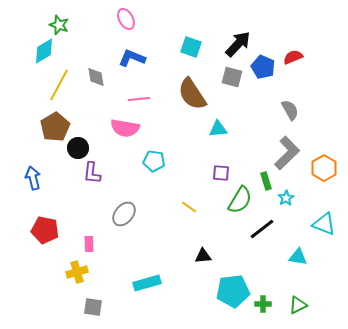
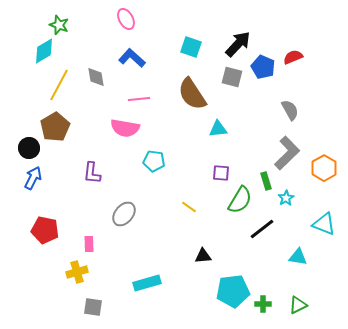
blue L-shape at (132, 58): rotated 20 degrees clockwise
black circle at (78, 148): moved 49 px left
blue arrow at (33, 178): rotated 40 degrees clockwise
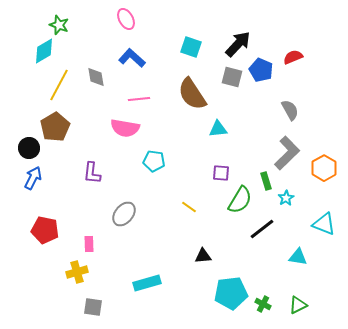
blue pentagon at (263, 67): moved 2 px left, 3 px down
cyan pentagon at (233, 291): moved 2 px left, 2 px down
green cross at (263, 304): rotated 28 degrees clockwise
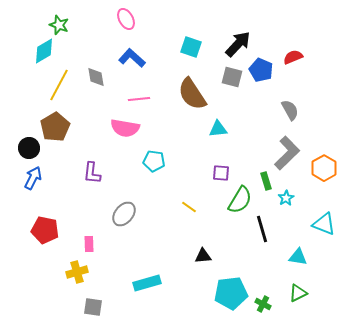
black line at (262, 229): rotated 68 degrees counterclockwise
green triangle at (298, 305): moved 12 px up
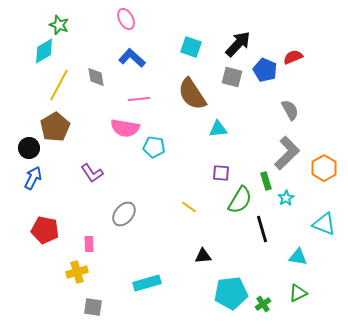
blue pentagon at (261, 70): moved 4 px right
cyan pentagon at (154, 161): moved 14 px up
purple L-shape at (92, 173): rotated 40 degrees counterclockwise
green cross at (263, 304): rotated 28 degrees clockwise
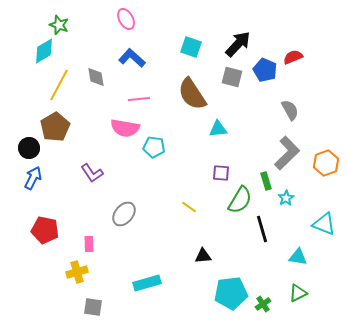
orange hexagon at (324, 168): moved 2 px right, 5 px up; rotated 10 degrees clockwise
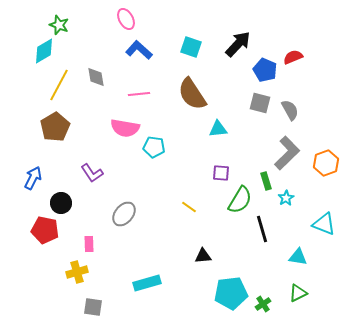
blue L-shape at (132, 58): moved 7 px right, 8 px up
gray square at (232, 77): moved 28 px right, 26 px down
pink line at (139, 99): moved 5 px up
black circle at (29, 148): moved 32 px right, 55 px down
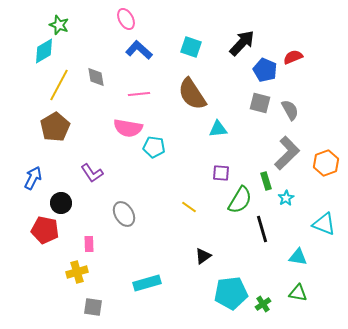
black arrow at (238, 44): moved 4 px right, 1 px up
pink semicircle at (125, 128): moved 3 px right
gray ellipse at (124, 214): rotated 70 degrees counterclockwise
black triangle at (203, 256): rotated 30 degrees counterclockwise
green triangle at (298, 293): rotated 36 degrees clockwise
